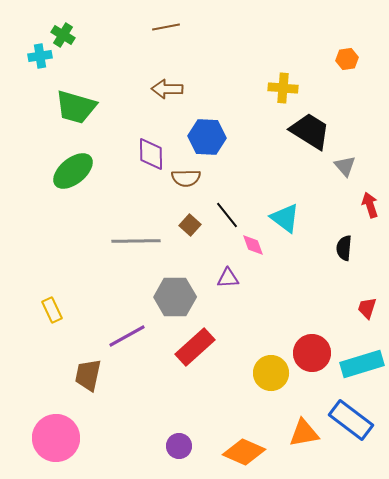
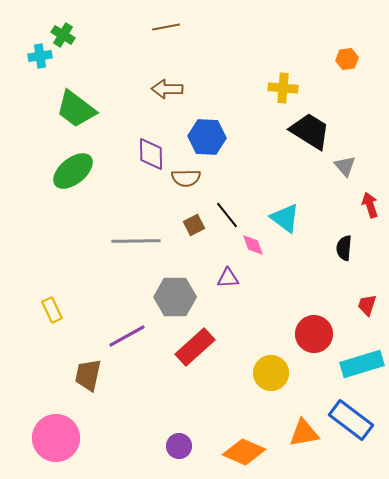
green trapezoid: moved 2 px down; rotated 21 degrees clockwise
brown square: moved 4 px right; rotated 20 degrees clockwise
red trapezoid: moved 3 px up
red circle: moved 2 px right, 19 px up
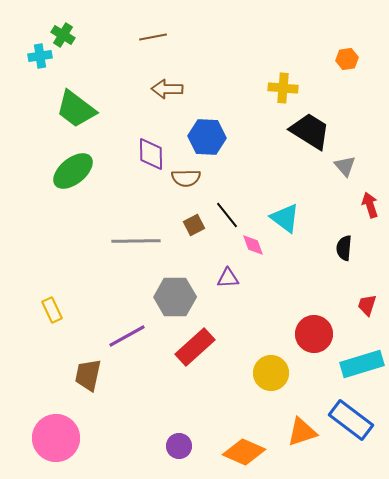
brown line: moved 13 px left, 10 px down
orange triangle: moved 2 px left, 1 px up; rotated 8 degrees counterclockwise
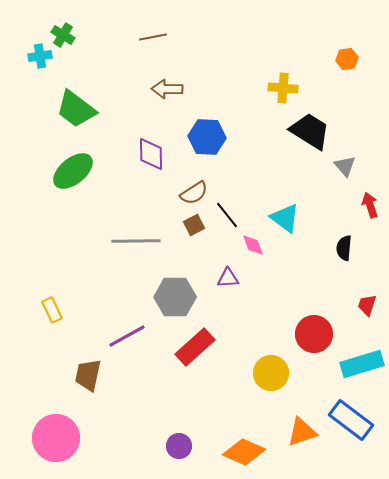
brown semicircle: moved 8 px right, 15 px down; rotated 32 degrees counterclockwise
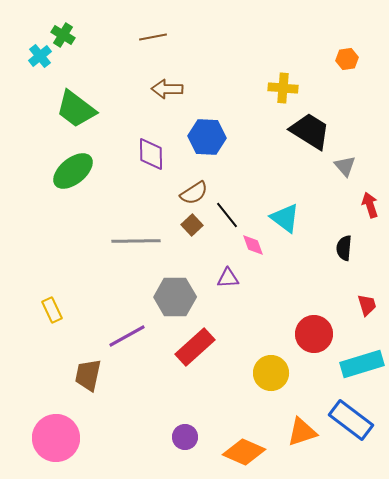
cyan cross: rotated 30 degrees counterclockwise
brown square: moved 2 px left; rotated 15 degrees counterclockwise
red trapezoid: rotated 145 degrees clockwise
purple circle: moved 6 px right, 9 px up
